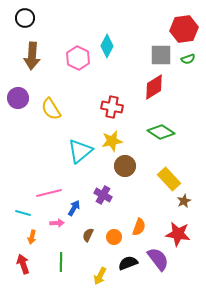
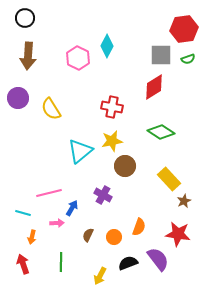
brown arrow: moved 4 px left
blue arrow: moved 2 px left
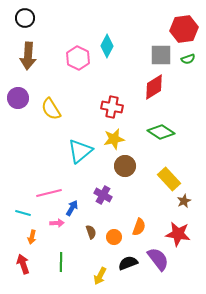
yellow star: moved 2 px right, 2 px up
brown semicircle: moved 3 px right, 3 px up; rotated 136 degrees clockwise
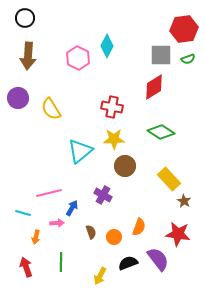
yellow star: rotated 10 degrees clockwise
brown star: rotated 16 degrees counterclockwise
orange arrow: moved 4 px right
red arrow: moved 3 px right, 3 px down
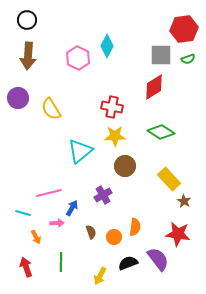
black circle: moved 2 px right, 2 px down
yellow star: moved 1 px right, 3 px up
purple cross: rotated 30 degrees clockwise
orange semicircle: moved 4 px left; rotated 12 degrees counterclockwise
orange arrow: rotated 40 degrees counterclockwise
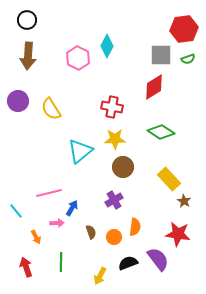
purple circle: moved 3 px down
yellow star: moved 3 px down
brown circle: moved 2 px left, 1 px down
purple cross: moved 11 px right, 5 px down
cyan line: moved 7 px left, 2 px up; rotated 35 degrees clockwise
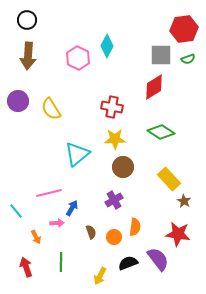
cyan triangle: moved 3 px left, 3 px down
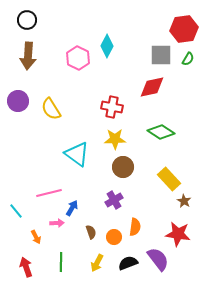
green semicircle: rotated 40 degrees counterclockwise
red diamond: moved 2 px left; rotated 20 degrees clockwise
cyan triangle: rotated 44 degrees counterclockwise
yellow arrow: moved 3 px left, 13 px up
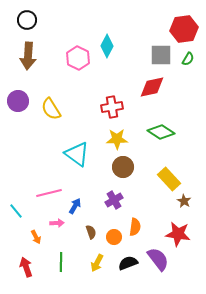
red cross: rotated 20 degrees counterclockwise
yellow star: moved 2 px right
blue arrow: moved 3 px right, 2 px up
